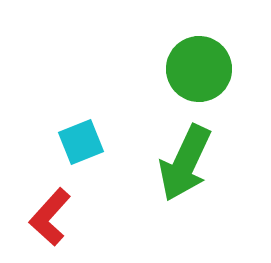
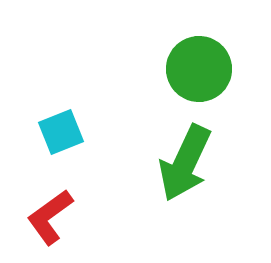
cyan square: moved 20 px left, 10 px up
red L-shape: rotated 12 degrees clockwise
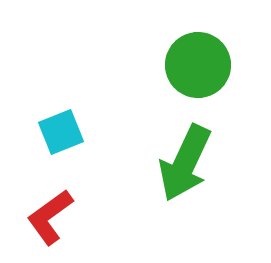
green circle: moved 1 px left, 4 px up
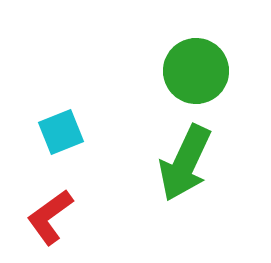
green circle: moved 2 px left, 6 px down
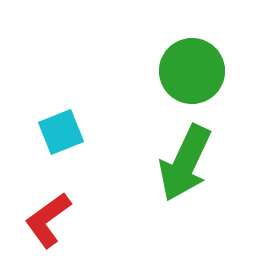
green circle: moved 4 px left
red L-shape: moved 2 px left, 3 px down
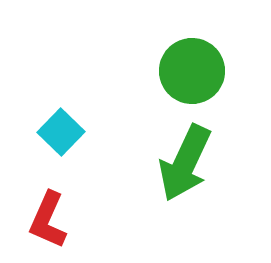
cyan square: rotated 24 degrees counterclockwise
red L-shape: rotated 30 degrees counterclockwise
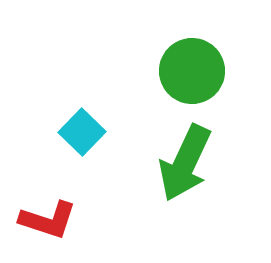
cyan square: moved 21 px right
red L-shape: rotated 96 degrees counterclockwise
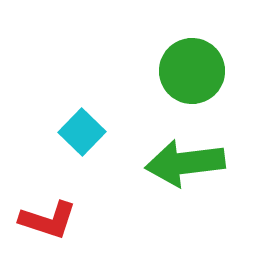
green arrow: rotated 58 degrees clockwise
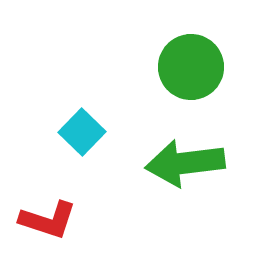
green circle: moved 1 px left, 4 px up
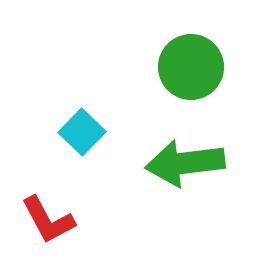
red L-shape: rotated 44 degrees clockwise
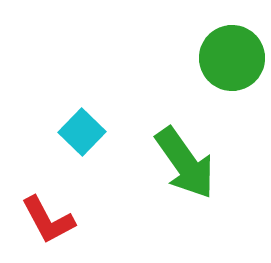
green circle: moved 41 px right, 9 px up
green arrow: rotated 118 degrees counterclockwise
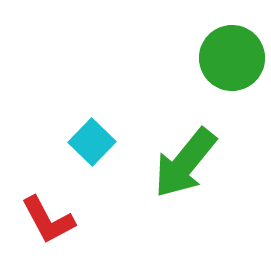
cyan square: moved 10 px right, 10 px down
green arrow: rotated 74 degrees clockwise
